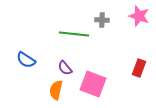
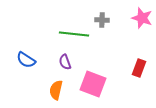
pink star: moved 3 px right, 2 px down
purple semicircle: moved 6 px up; rotated 21 degrees clockwise
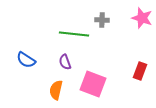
red rectangle: moved 1 px right, 3 px down
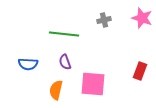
gray cross: moved 2 px right; rotated 16 degrees counterclockwise
green line: moved 10 px left
blue semicircle: moved 2 px right, 4 px down; rotated 30 degrees counterclockwise
pink square: rotated 16 degrees counterclockwise
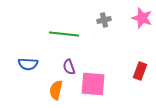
purple semicircle: moved 4 px right, 5 px down
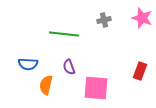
pink square: moved 3 px right, 4 px down
orange semicircle: moved 10 px left, 5 px up
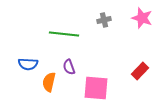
red rectangle: rotated 24 degrees clockwise
orange semicircle: moved 3 px right, 3 px up
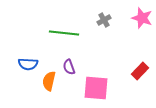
gray cross: rotated 16 degrees counterclockwise
green line: moved 1 px up
orange semicircle: moved 1 px up
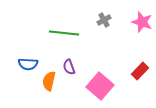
pink star: moved 4 px down
pink square: moved 4 px right, 2 px up; rotated 36 degrees clockwise
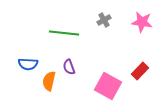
pink star: rotated 10 degrees counterclockwise
pink square: moved 8 px right; rotated 12 degrees counterclockwise
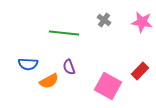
gray cross: rotated 24 degrees counterclockwise
orange semicircle: rotated 132 degrees counterclockwise
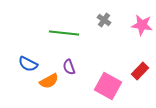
pink star: moved 3 px down
blue semicircle: rotated 24 degrees clockwise
